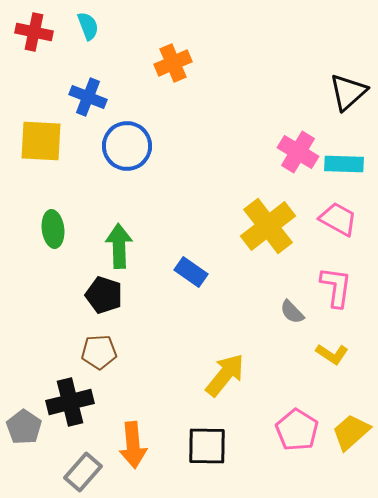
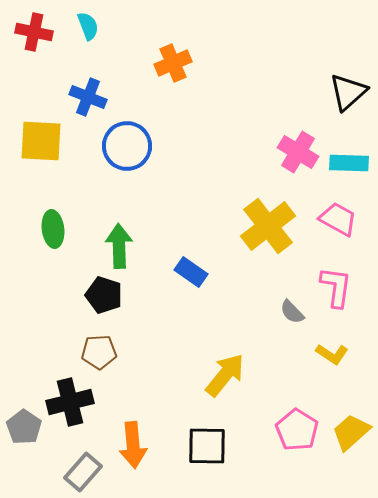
cyan rectangle: moved 5 px right, 1 px up
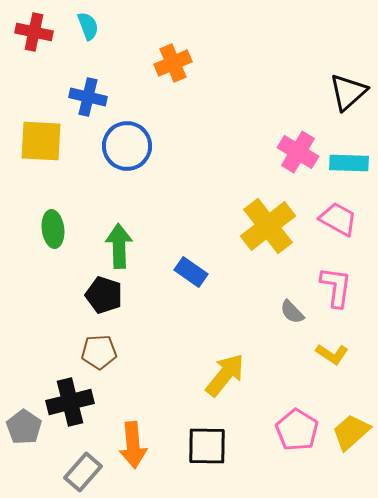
blue cross: rotated 9 degrees counterclockwise
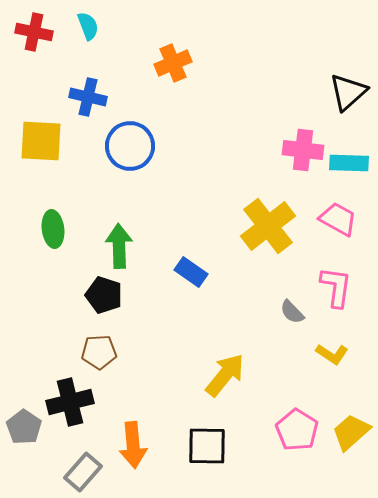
blue circle: moved 3 px right
pink cross: moved 5 px right, 2 px up; rotated 24 degrees counterclockwise
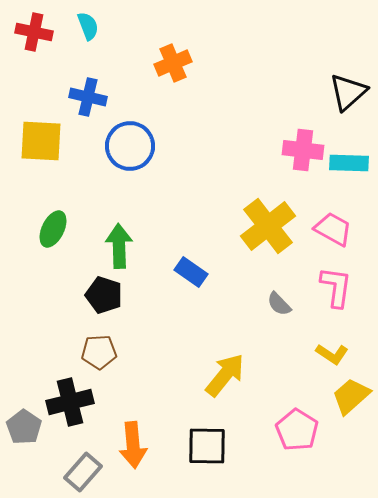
pink trapezoid: moved 5 px left, 10 px down
green ellipse: rotated 33 degrees clockwise
gray semicircle: moved 13 px left, 8 px up
yellow trapezoid: moved 36 px up
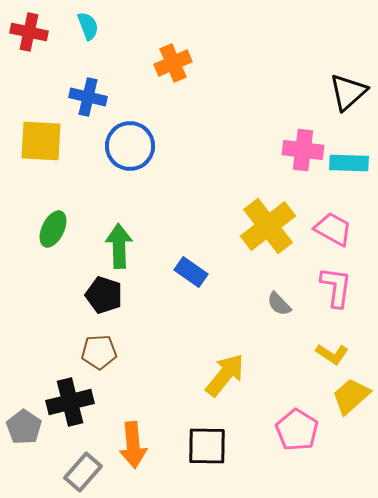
red cross: moved 5 px left
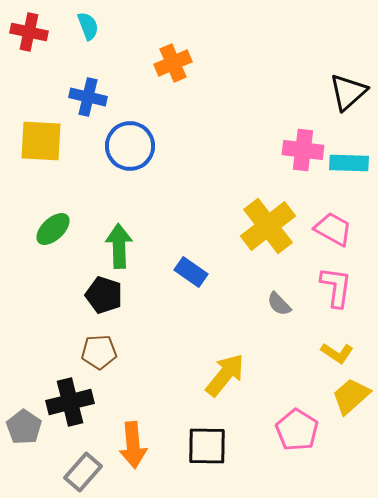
green ellipse: rotated 21 degrees clockwise
yellow L-shape: moved 5 px right, 1 px up
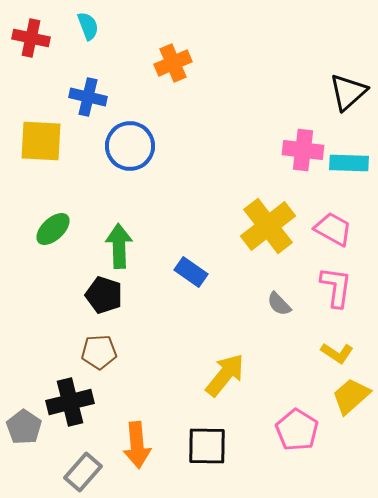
red cross: moved 2 px right, 6 px down
orange arrow: moved 4 px right
